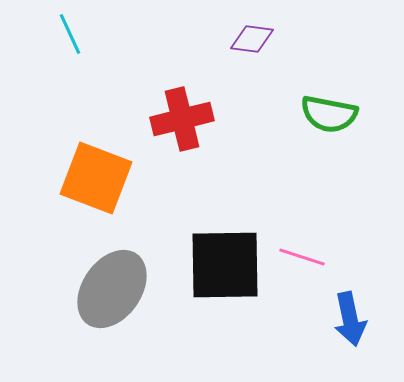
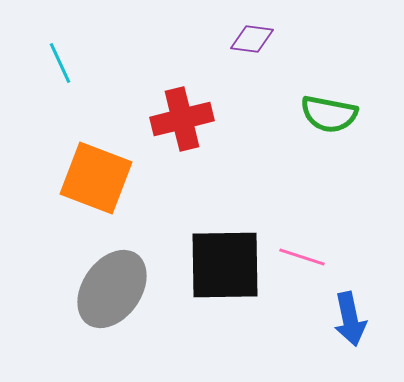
cyan line: moved 10 px left, 29 px down
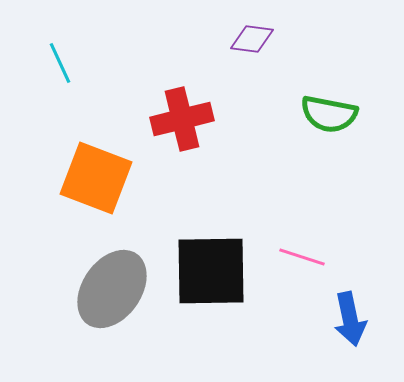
black square: moved 14 px left, 6 px down
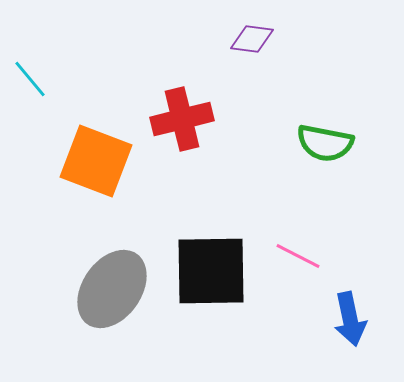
cyan line: moved 30 px left, 16 px down; rotated 15 degrees counterclockwise
green semicircle: moved 4 px left, 29 px down
orange square: moved 17 px up
pink line: moved 4 px left, 1 px up; rotated 9 degrees clockwise
